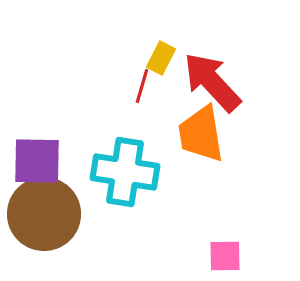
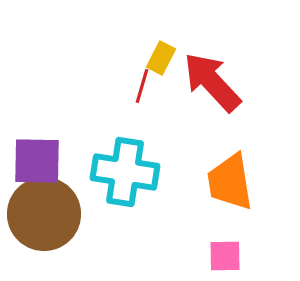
orange trapezoid: moved 29 px right, 48 px down
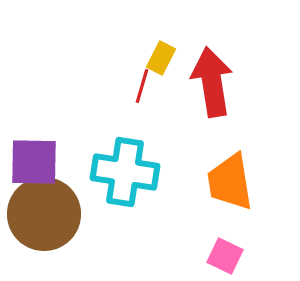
red arrow: rotated 34 degrees clockwise
purple square: moved 3 px left, 1 px down
pink square: rotated 27 degrees clockwise
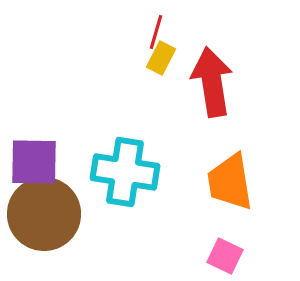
red line: moved 14 px right, 54 px up
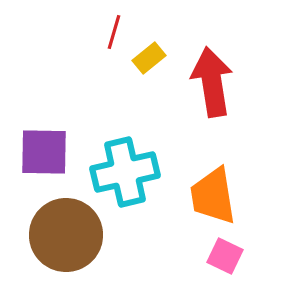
red line: moved 42 px left
yellow rectangle: moved 12 px left; rotated 24 degrees clockwise
purple square: moved 10 px right, 10 px up
cyan cross: rotated 22 degrees counterclockwise
orange trapezoid: moved 17 px left, 14 px down
brown circle: moved 22 px right, 21 px down
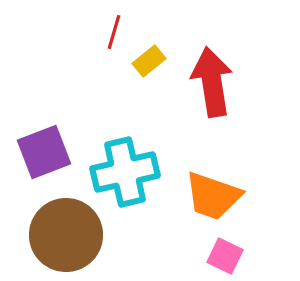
yellow rectangle: moved 3 px down
purple square: rotated 22 degrees counterclockwise
orange trapezoid: rotated 62 degrees counterclockwise
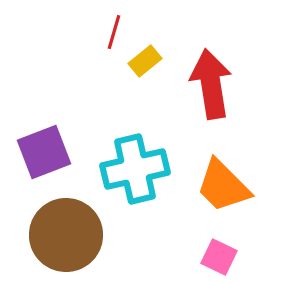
yellow rectangle: moved 4 px left
red arrow: moved 1 px left, 2 px down
cyan cross: moved 10 px right, 3 px up
orange trapezoid: moved 10 px right, 10 px up; rotated 26 degrees clockwise
pink square: moved 6 px left, 1 px down
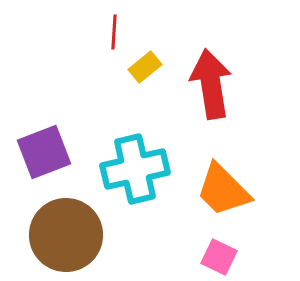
red line: rotated 12 degrees counterclockwise
yellow rectangle: moved 6 px down
orange trapezoid: moved 4 px down
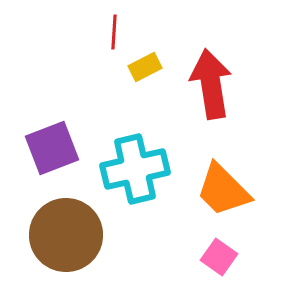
yellow rectangle: rotated 12 degrees clockwise
purple square: moved 8 px right, 4 px up
pink square: rotated 9 degrees clockwise
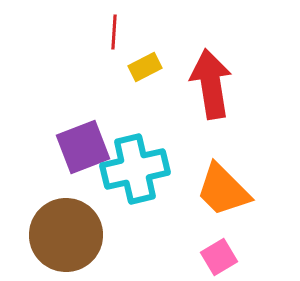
purple square: moved 31 px right, 1 px up
pink square: rotated 24 degrees clockwise
